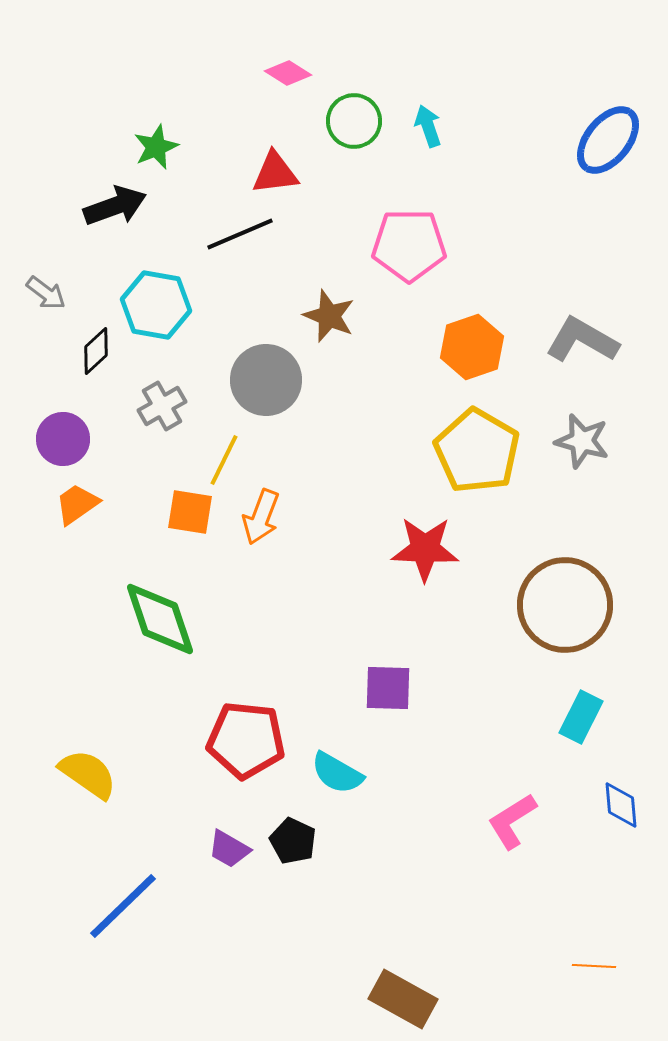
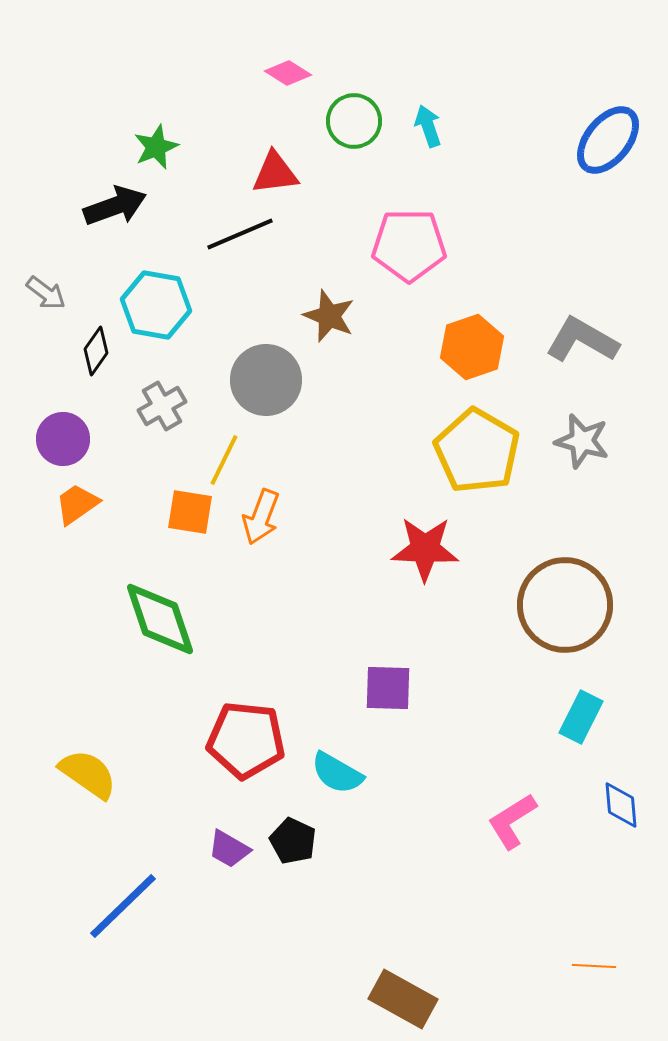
black diamond: rotated 12 degrees counterclockwise
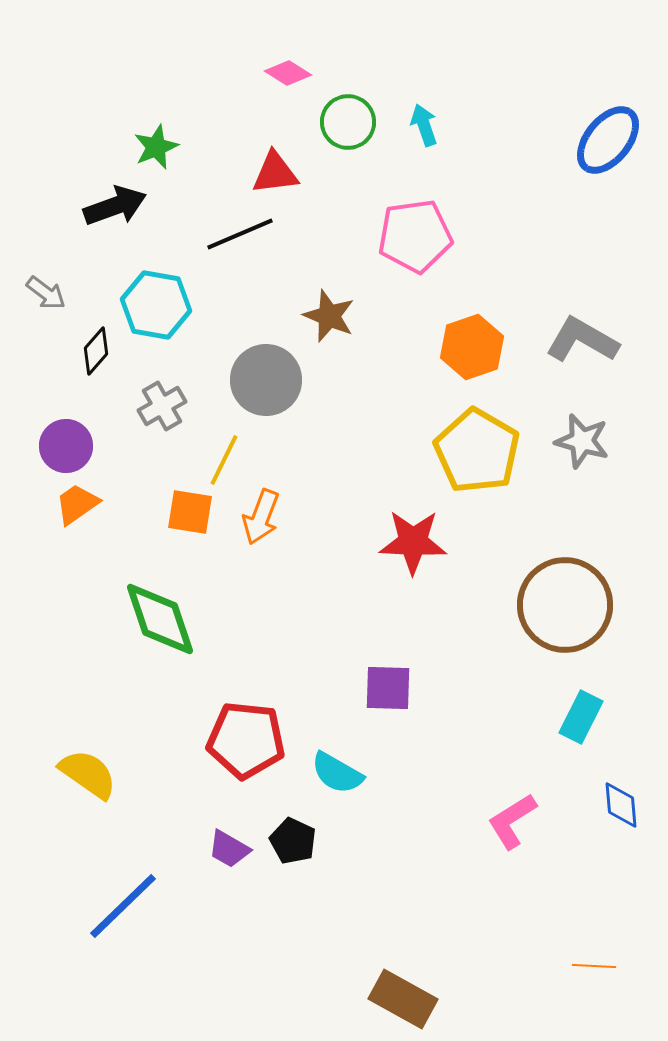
green circle: moved 6 px left, 1 px down
cyan arrow: moved 4 px left, 1 px up
pink pentagon: moved 6 px right, 9 px up; rotated 8 degrees counterclockwise
black diamond: rotated 6 degrees clockwise
purple circle: moved 3 px right, 7 px down
red star: moved 12 px left, 7 px up
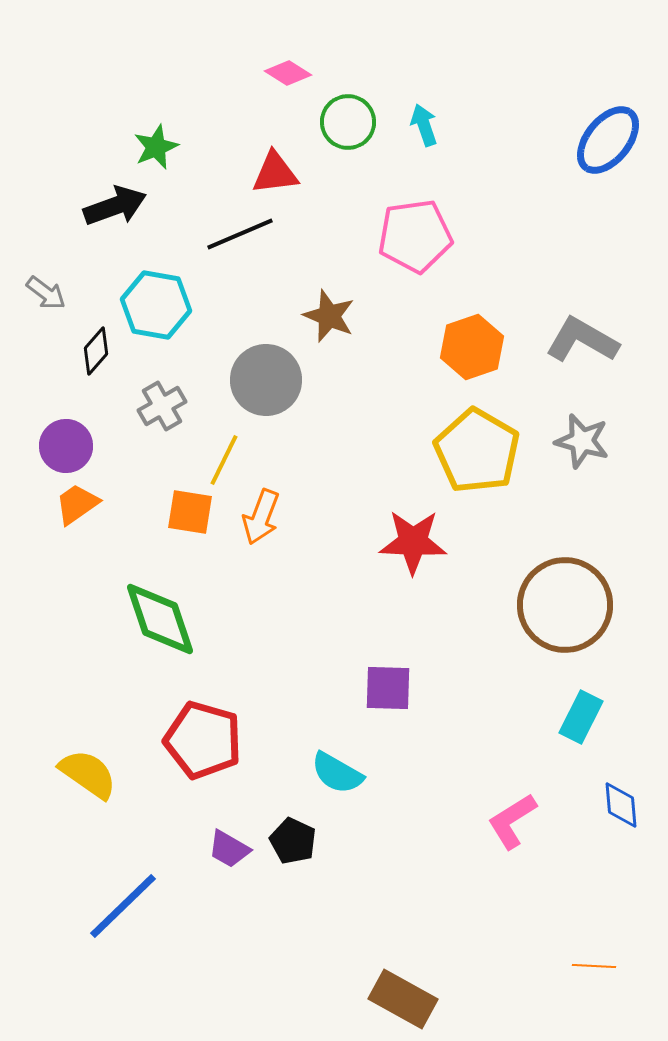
red pentagon: moved 43 px left; rotated 10 degrees clockwise
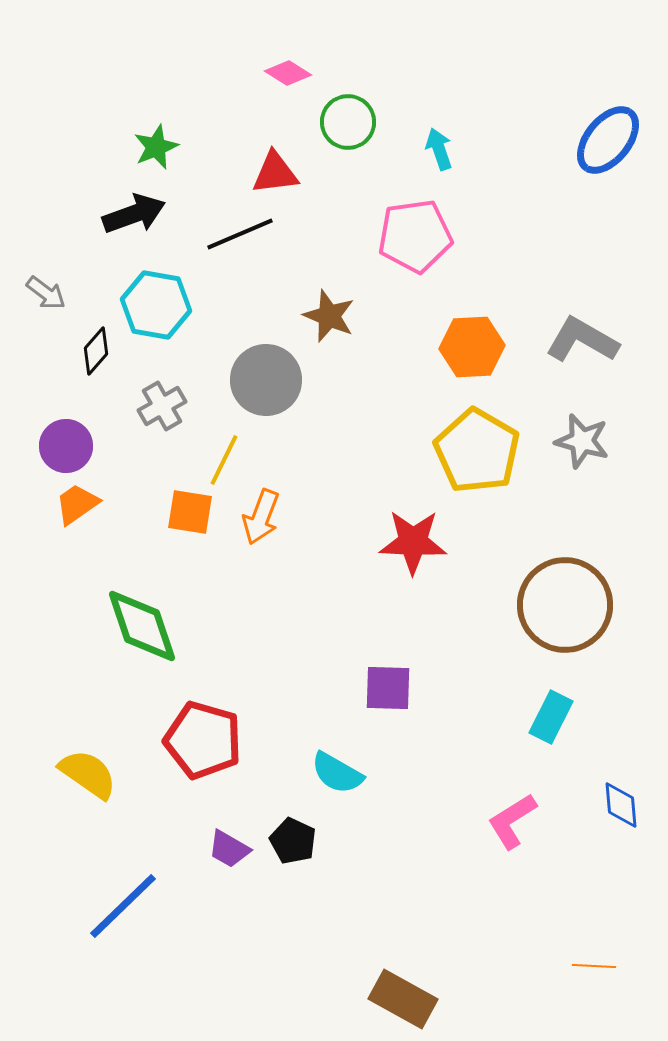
cyan arrow: moved 15 px right, 24 px down
black arrow: moved 19 px right, 8 px down
orange hexagon: rotated 16 degrees clockwise
green diamond: moved 18 px left, 7 px down
cyan rectangle: moved 30 px left
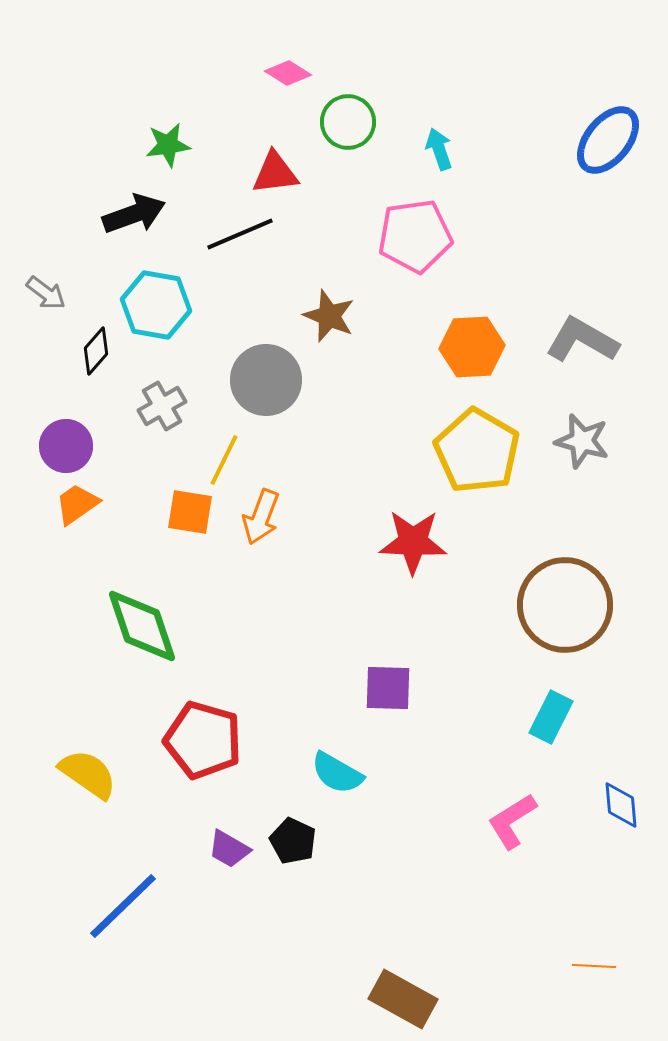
green star: moved 12 px right, 2 px up; rotated 15 degrees clockwise
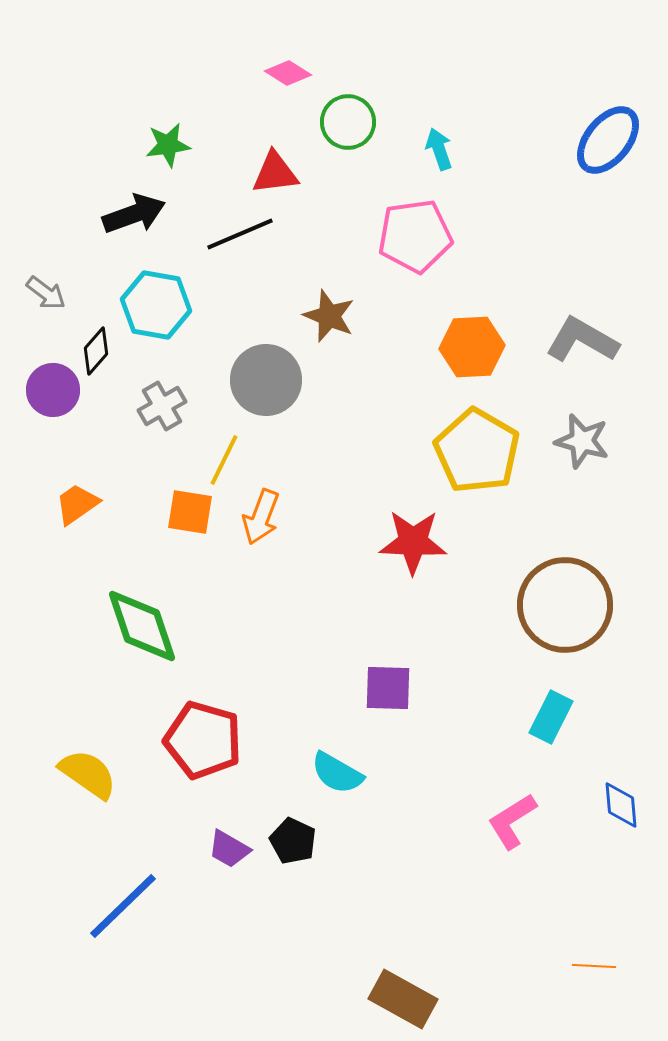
purple circle: moved 13 px left, 56 px up
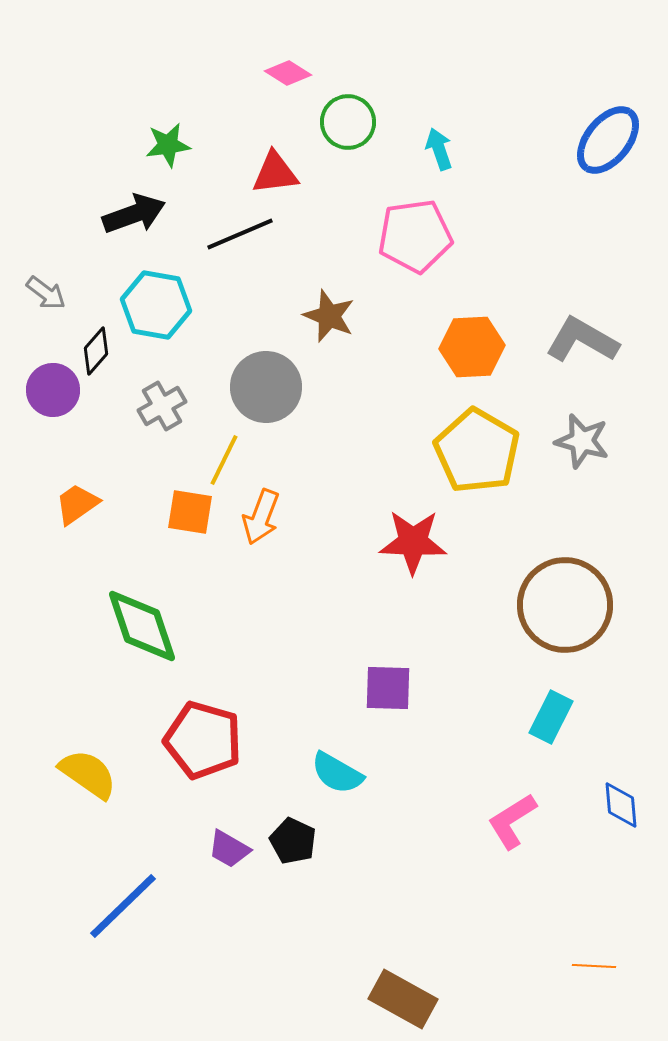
gray circle: moved 7 px down
